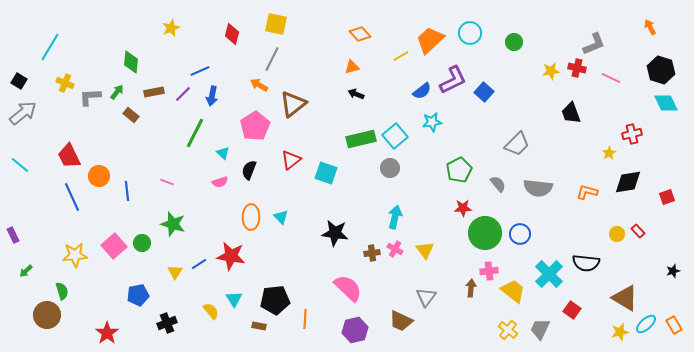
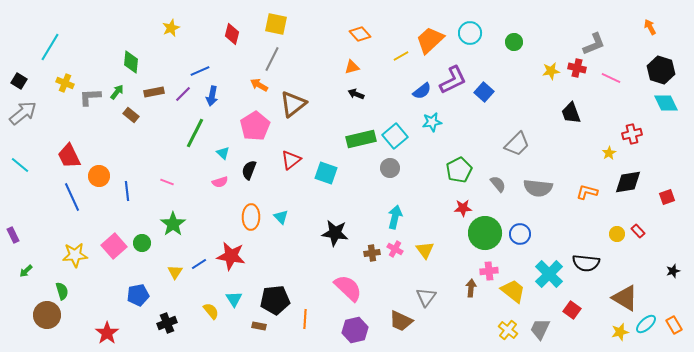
green star at (173, 224): rotated 20 degrees clockwise
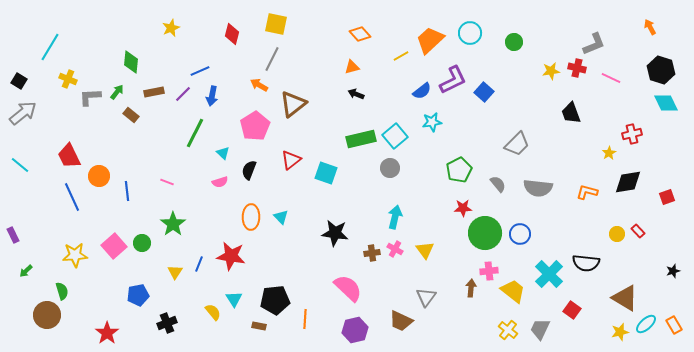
yellow cross at (65, 83): moved 3 px right, 4 px up
blue line at (199, 264): rotated 35 degrees counterclockwise
yellow semicircle at (211, 311): moved 2 px right, 1 px down
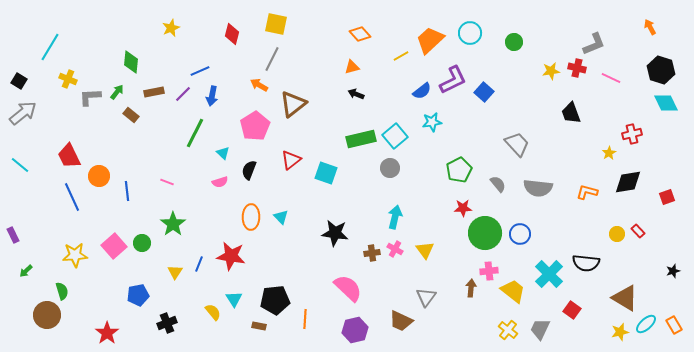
gray trapezoid at (517, 144): rotated 88 degrees counterclockwise
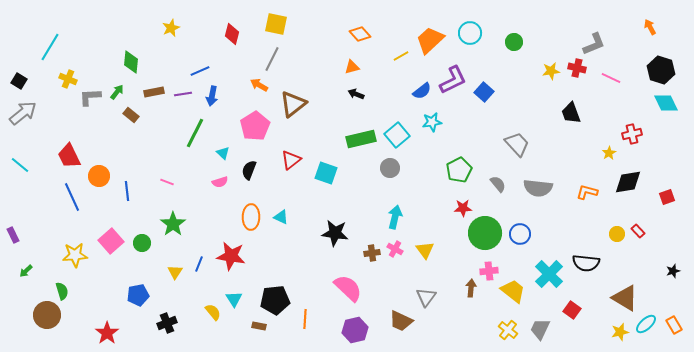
purple line at (183, 94): rotated 36 degrees clockwise
cyan square at (395, 136): moved 2 px right, 1 px up
cyan triangle at (281, 217): rotated 21 degrees counterclockwise
pink square at (114, 246): moved 3 px left, 5 px up
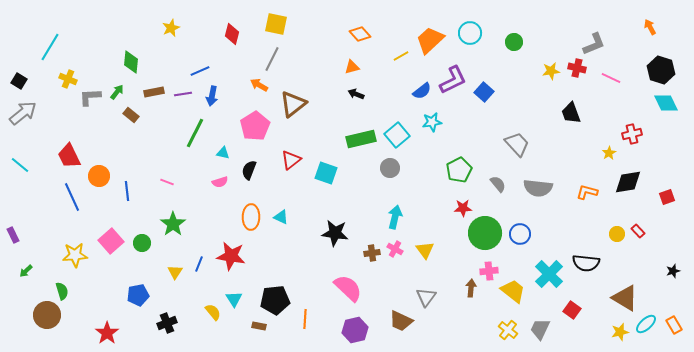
cyan triangle at (223, 153): rotated 32 degrees counterclockwise
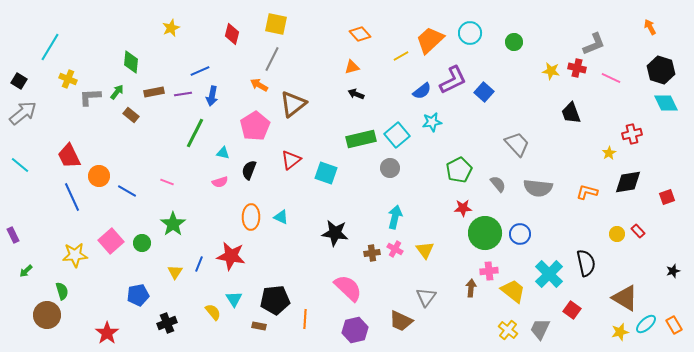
yellow star at (551, 71): rotated 18 degrees clockwise
blue line at (127, 191): rotated 54 degrees counterclockwise
black semicircle at (586, 263): rotated 108 degrees counterclockwise
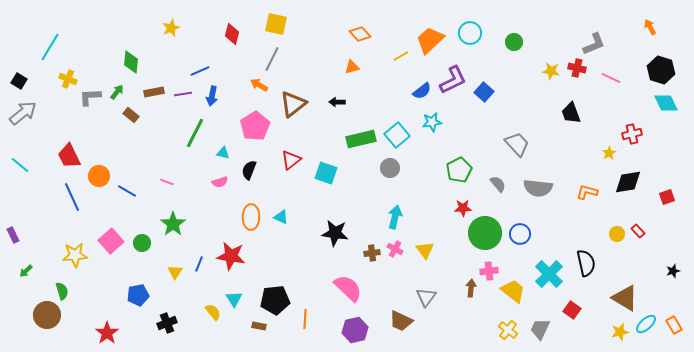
black arrow at (356, 94): moved 19 px left, 8 px down; rotated 21 degrees counterclockwise
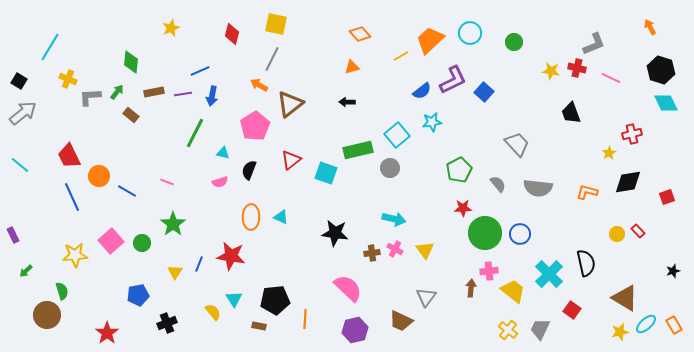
black arrow at (337, 102): moved 10 px right
brown triangle at (293, 104): moved 3 px left
green rectangle at (361, 139): moved 3 px left, 11 px down
cyan arrow at (395, 217): moved 1 px left, 2 px down; rotated 90 degrees clockwise
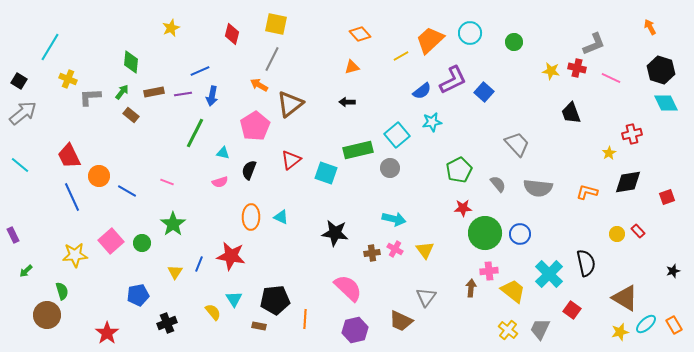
green arrow at (117, 92): moved 5 px right
